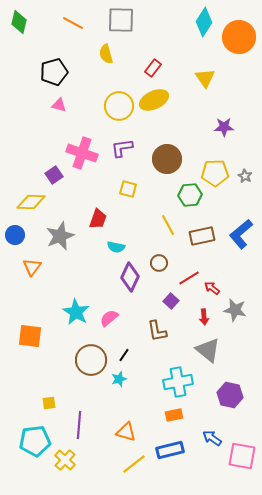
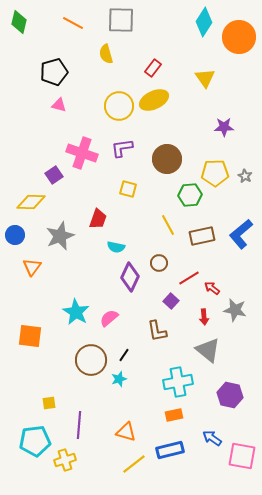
yellow cross at (65, 460): rotated 30 degrees clockwise
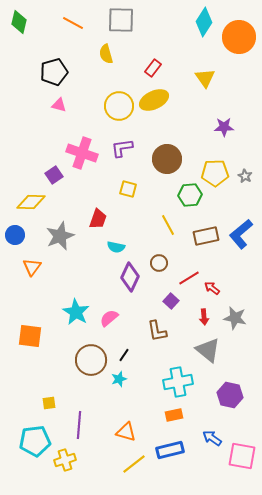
brown rectangle at (202, 236): moved 4 px right
gray star at (235, 310): moved 8 px down
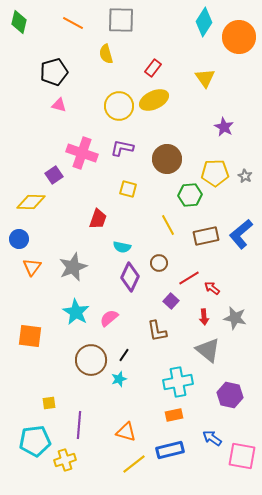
purple star at (224, 127): rotated 30 degrees clockwise
purple L-shape at (122, 148): rotated 20 degrees clockwise
blue circle at (15, 235): moved 4 px right, 4 px down
gray star at (60, 236): moved 13 px right, 31 px down
cyan semicircle at (116, 247): moved 6 px right
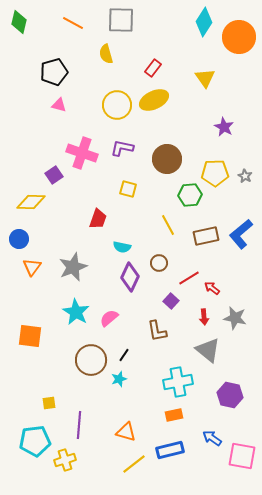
yellow circle at (119, 106): moved 2 px left, 1 px up
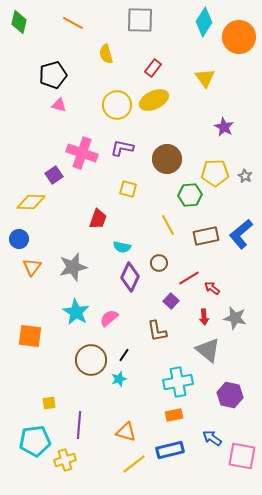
gray square at (121, 20): moved 19 px right
black pentagon at (54, 72): moved 1 px left, 3 px down
gray star at (73, 267): rotated 8 degrees clockwise
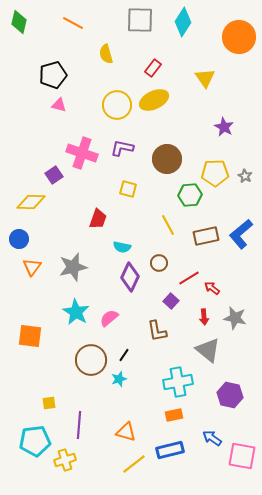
cyan diamond at (204, 22): moved 21 px left
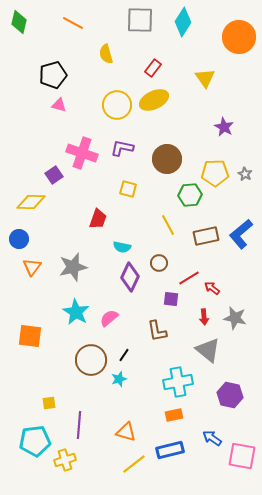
gray star at (245, 176): moved 2 px up
purple square at (171, 301): moved 2 px up; rotated 35 degrees counterclockwise
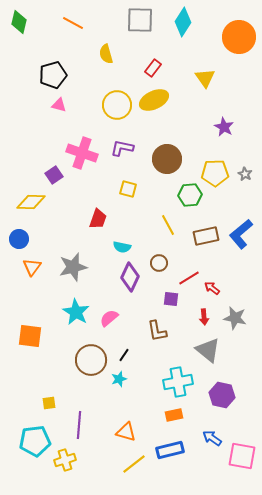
purple hexagon at (230, 395): moved 8 px left
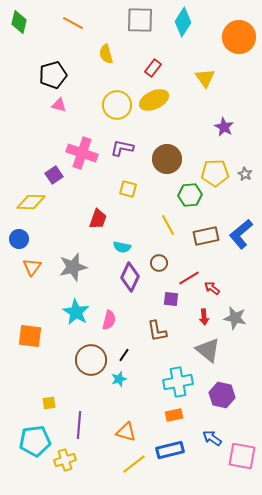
pink semicircle at (109, 318): moved 2 px down; rotated 144 degrees clockwise
